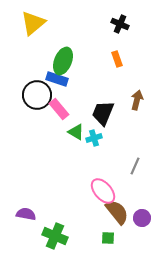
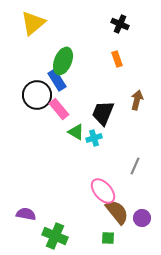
blue rectangle: moved 1 px down; rotated 40 degrees clockwise
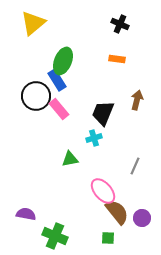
orange rectangle: rotated 63 degrees counterclockwise
black circle: moved 1 px left, 1 px down
green triangle: moved 6 px left, 27 px down; rotated 42 degrees counterclockwise
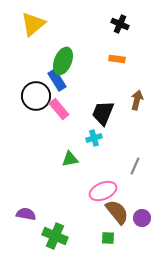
yellow triangle: moved 1 px down
pink ellipse: rotated 72 degrees counterclockwise
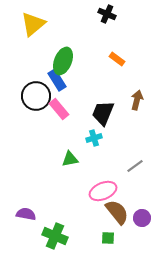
black cross: moved 13 px left, 10 px up
orange rectangle: rotated 28 degrees clockwise
gray line: rotated 30 degrees clockwise
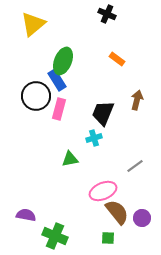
pink rectangle: rotated 55 degrees clockwise
purple semicircle: moved 1 px down
